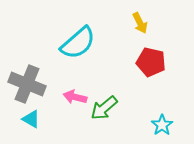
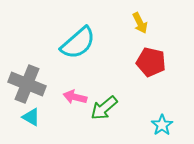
cyan triangle: moved 2 px up
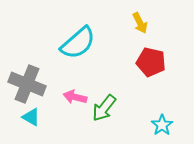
green arrow: rotated 12 degrees counterclockwise
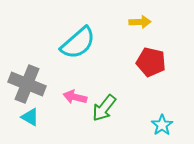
yellow arrow: moved 1 px up; rotated 65 degrees counterclockwise
cyan triangle: moved 1 px left
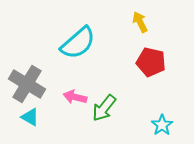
yellow arrow: rotated 115 degrees counterclockwise
gray cross: rotated 9 degrees clockwise
